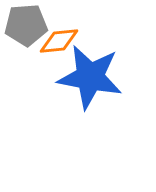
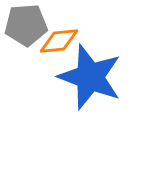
blue star: rotated 10 degrees clockwise
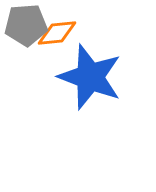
orange diamond: moved 2 px left, 8 px up
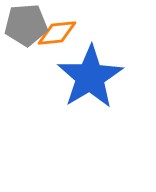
blue star: rotated 20 degrees clockwise
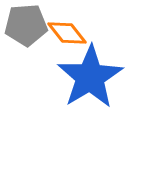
orange diamond: moved 10 px right; rotated 57 degrees clockwise
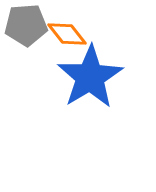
orange diamond: moved 1 px down
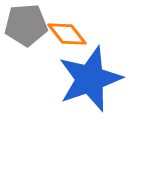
blue star: moved 2 px down; rotated 12 degrees clockwise
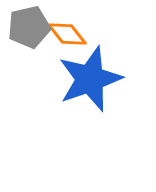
gray pentagon: moved 3 px right, 2 px down; rotated 9 degrees counterclockwise
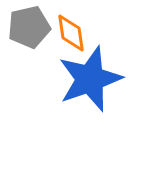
orange diamond: moved 4 px right, 1 px up; rotated 30 degrees clockwise
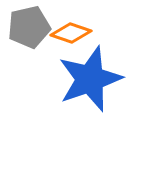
orange diamond: rotated 63 degrees counterclockwise
